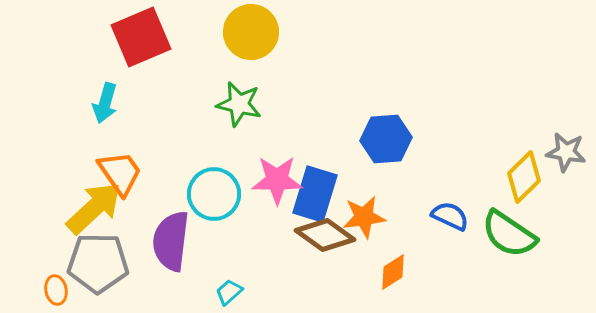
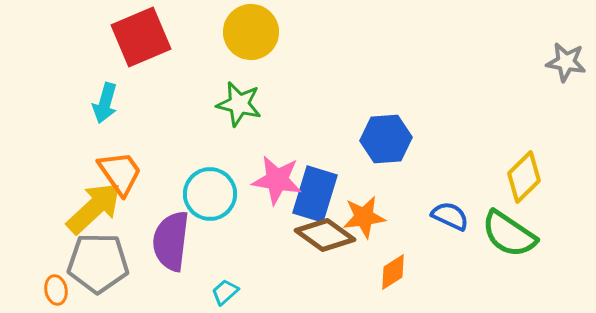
gray star: moved 90 px up
pink star: rotated 9 degrees clockwise
cyan circle: moved 4 px left
cyan trapezoid: moved 4 px left
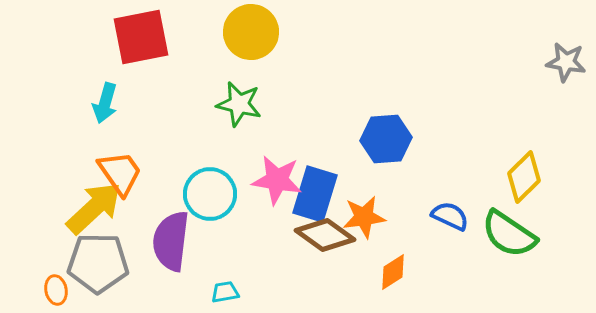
red square: rotated 12 degrees clockwise
cyan trapezoid: rotated 32 degrees clockwise
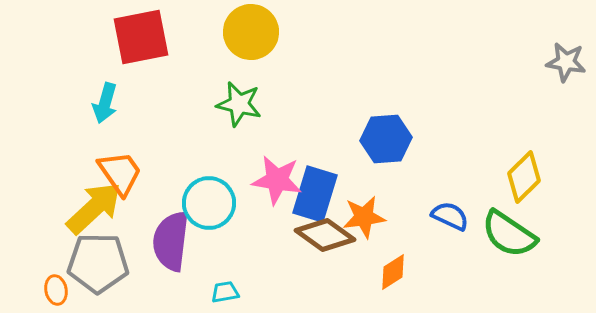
cyan circle: moved 1 px left, 9 px down
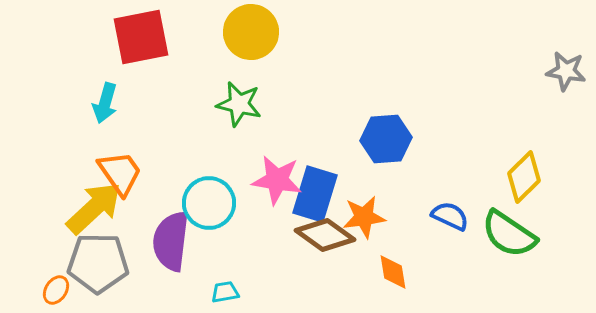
gray star: moved 9 px down
orange diamond: rotated 66 degrees counterclockwise
orange ellipse: rotated 44 degrees clockwise
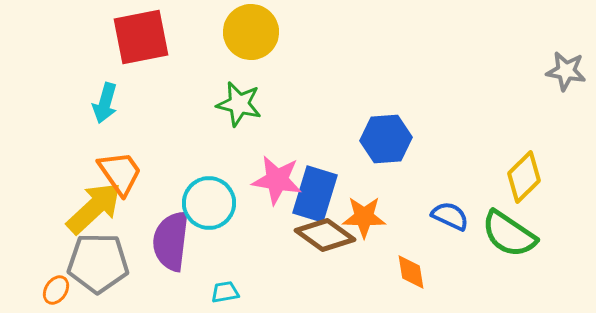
orange star: rotated 9 degrees clockwise
orange diamond: moved 18 px right
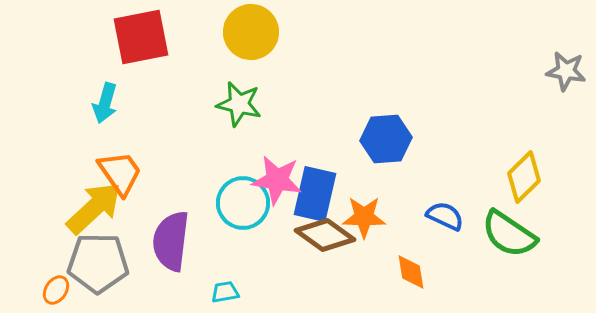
blue rectangle: rotated 4 degrees counterclockwise
cyan circle: moved 34 px right
blue semicircle: moved 5 px left
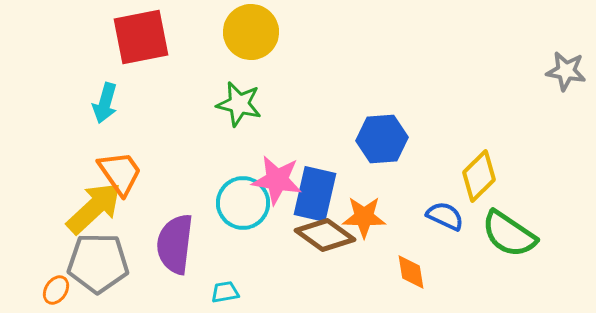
blue hexagon: moved 4 px left
yellow diamond: moved 45 px left, 1 px up
purple semicircle: moved 4 px right, 3 px down
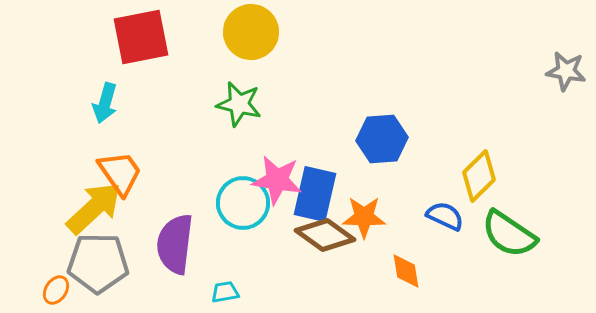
orange diamond: moved 5 px left, 1 px up
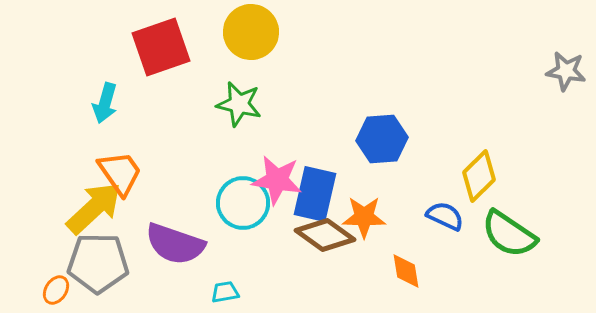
red square: moved 20 px right, 10 px down; rotated 8 degrees counterclockwise
purple semicircle: rotated 78 degrees counterclockwise
